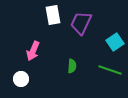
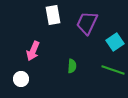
purple trapezoid: moved 6 px right
green line: moved 3 px right
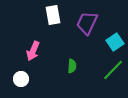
green line: rotated 65 degrees counterclockwise
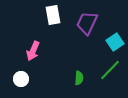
green semicircle: moved 7 px right, 12 px down
green line: moved 3 px left
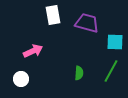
purple trapezoid: rotated 80 degrees clockwise
cyan square: rotated 36 degrees clockwise
pink arrow: rotated 138 degrees counterclockwise
green line: moved 1 px right, 1 px down; rotated 15 degrees counterclockwise
green semicircle: moved 5 px up
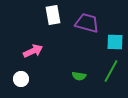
green semicircle: moved 3 px down; rotated 96 degrees clockwise
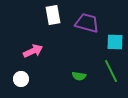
green line: rotated 55 degrees counterclockwise
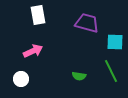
white rectangle: moved 15 px left
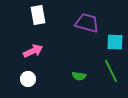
white circle: moved 7 px right
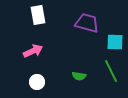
white circle: moved 9 px right, 3 px down
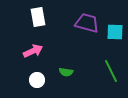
white rectangle: moved 2 px down
cyan square: moved 10 px up
green semicircle: moved 13 px left, 4 px up
white circle: moved 2 px up
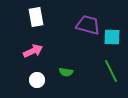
white rectangle: moved 2 px left
purple trapezoid: moved 1 px right, 2 px down
cyan square: moved 3 px left, 5 px down
